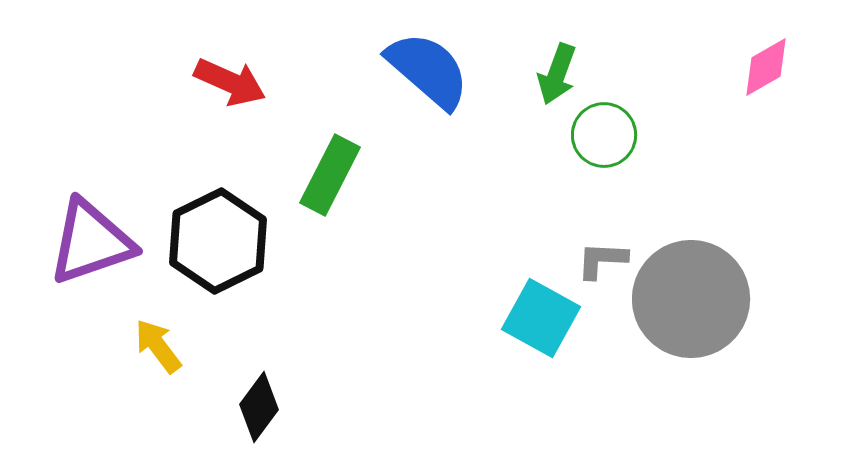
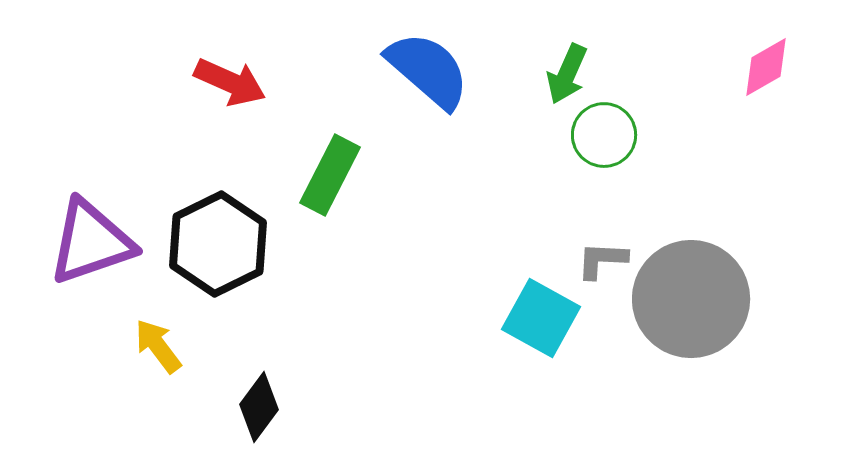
green arrow: moved 10 px right; rotated 4 degrees clockwise
black hexagon: moved 3 px down
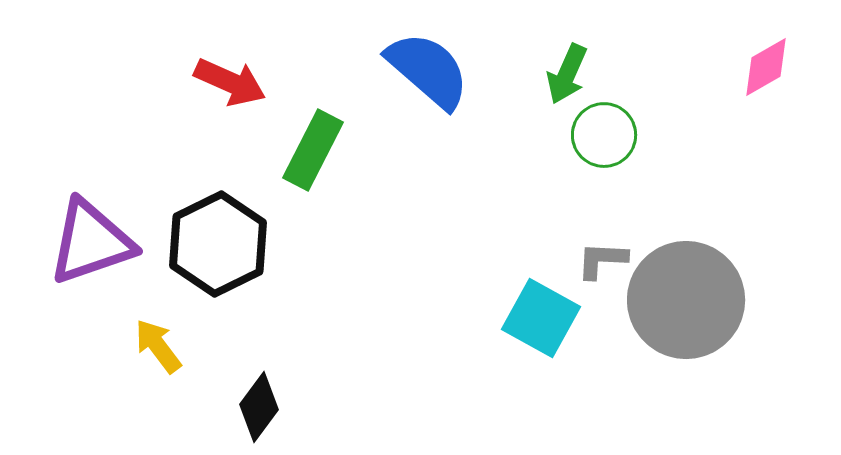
green rectangle: moved 17 px left, 25 px up
gray circle: moved 5 px left, 1 px down
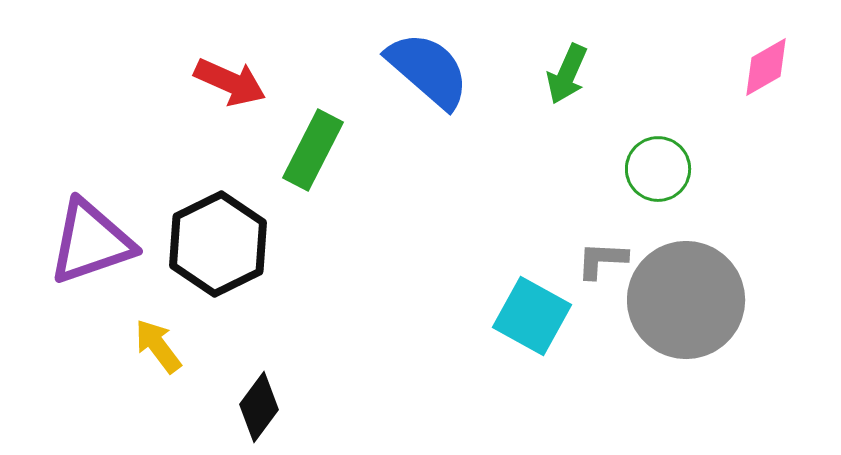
green circle: moved 54 px right, 34 px down
cyan square: moved 9 px left, 2 px up
